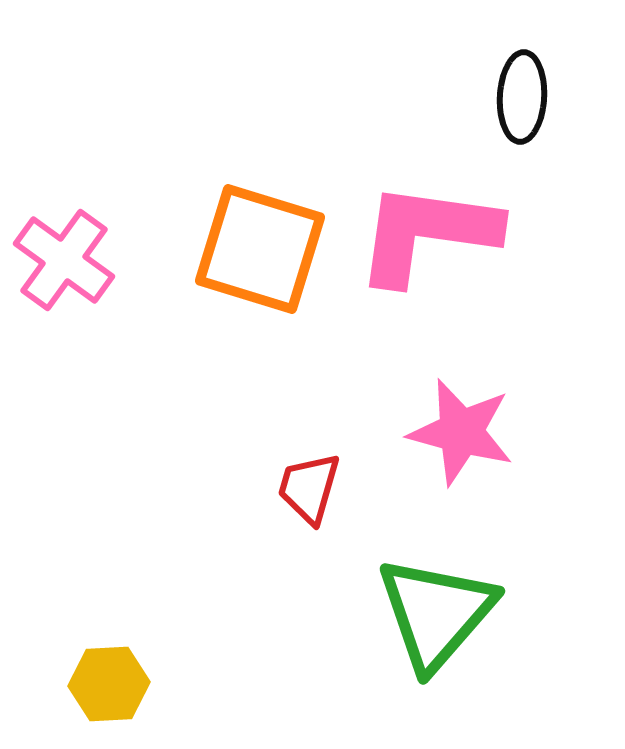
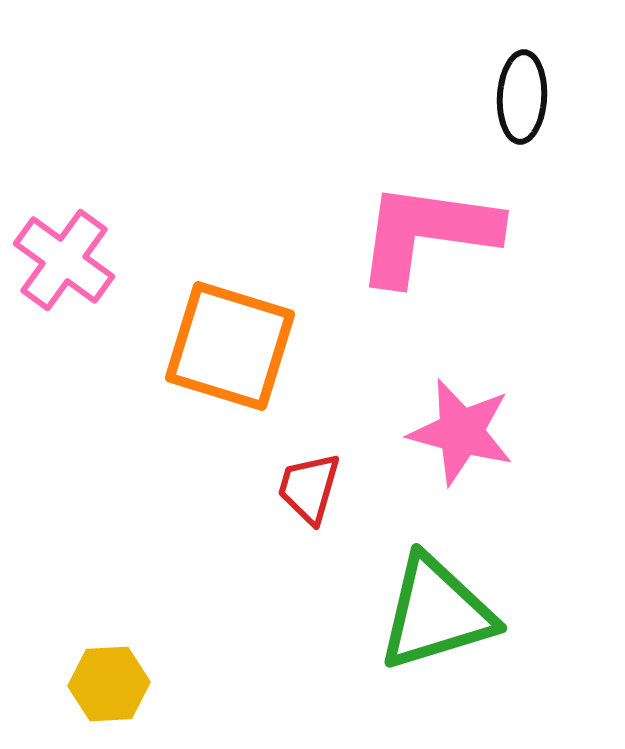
orange square: moved 30 px left, 97 px down
green triangle: rotated 32 degrees clockwise
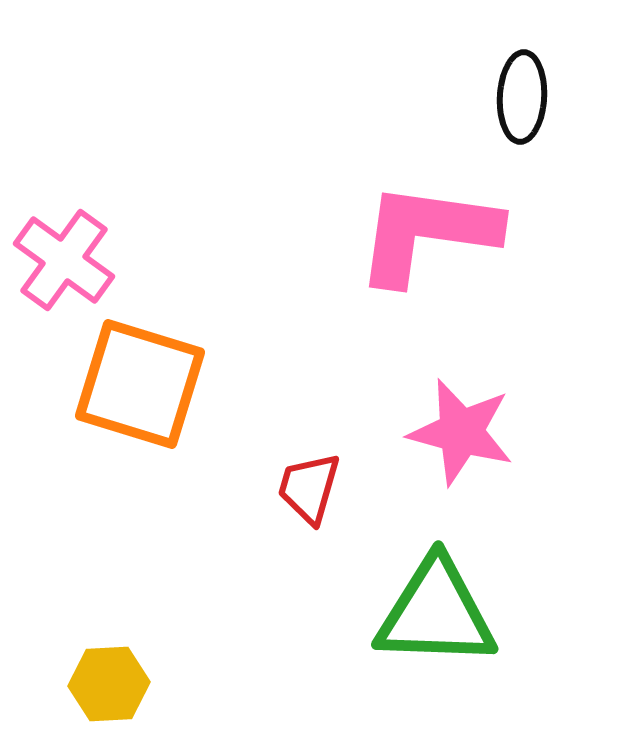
orange square: moved 90 px left, 38 px down
green triangle: rotated 19 degrees clockwise
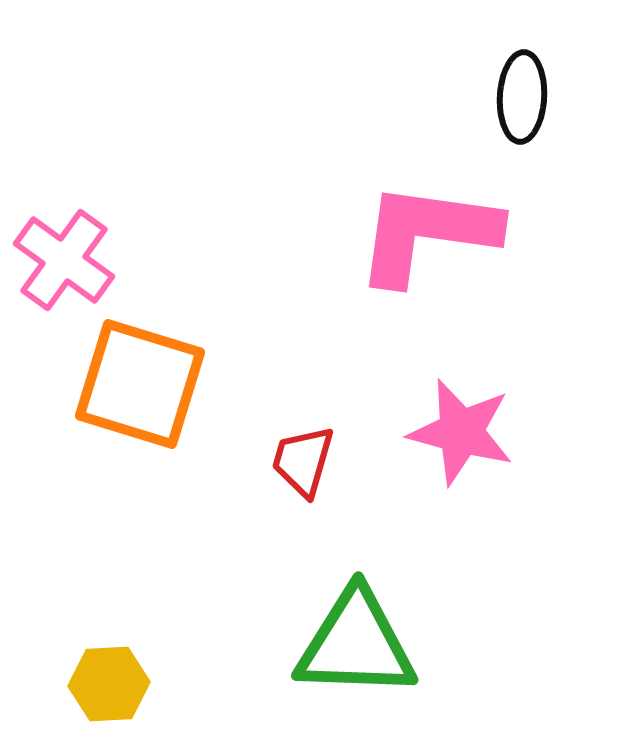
red trapezoid: moved 6 px left, 27 px up
green triangle: moved 80 px left, 31 px down
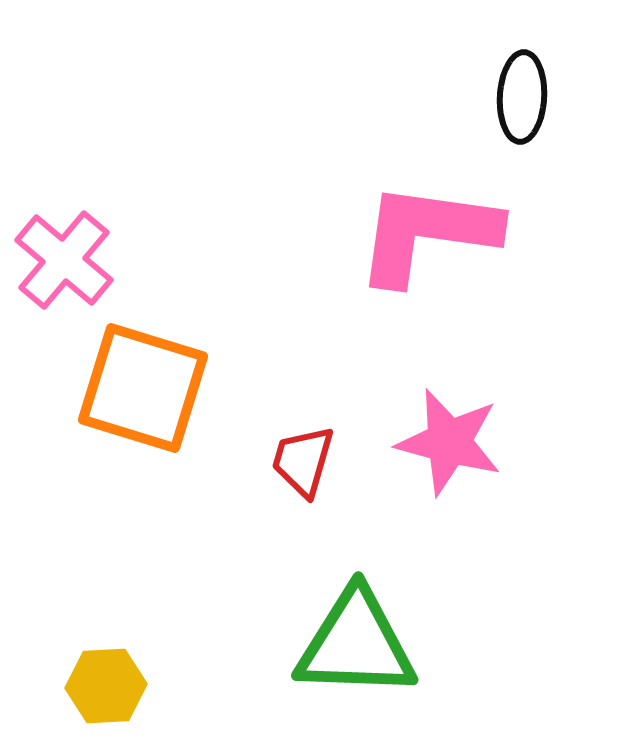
pink cross: rotated 4 degrees clockwise
orange square: moved 3 px right, 4 px down
pink star: moved 12 px left, 10 px down
yellow hexagon: moved 3 px left, 2 px down
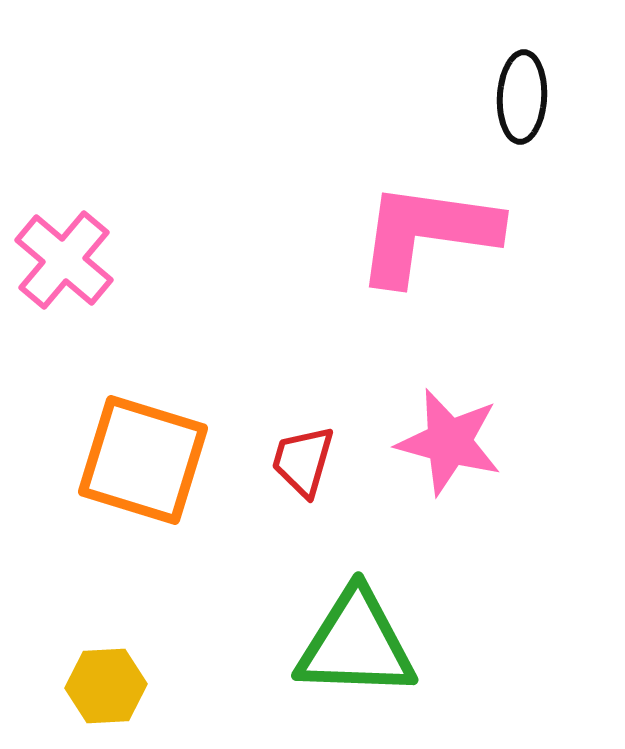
orange square: moved 72 px down
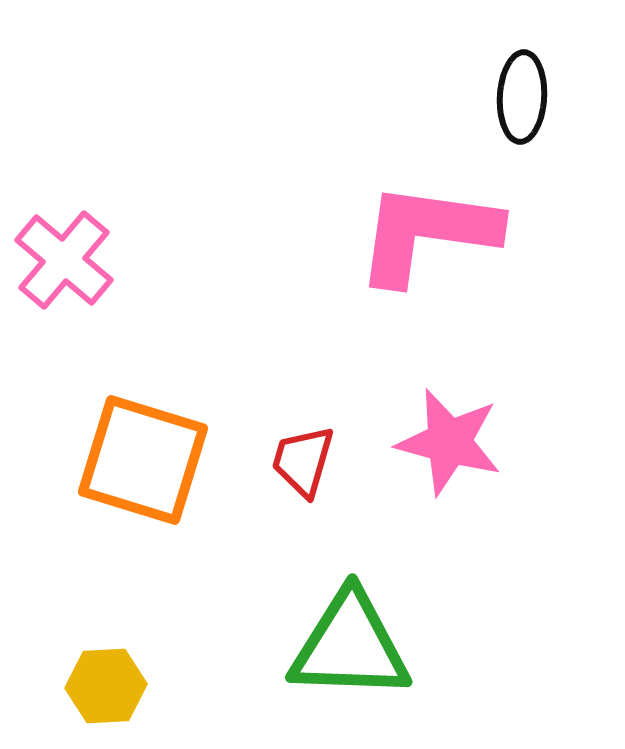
green triangle: moved 6 px left, 2 px down
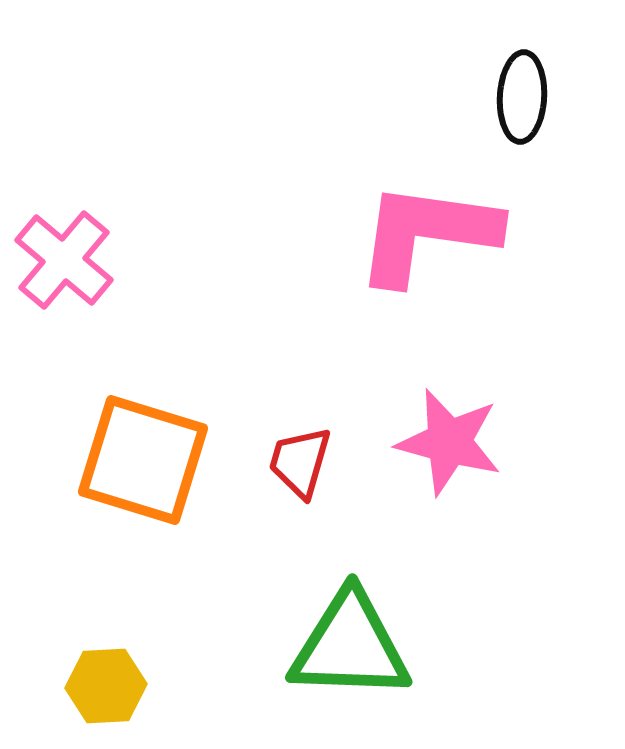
red trapezoid: moved 3 px left, 1 px down
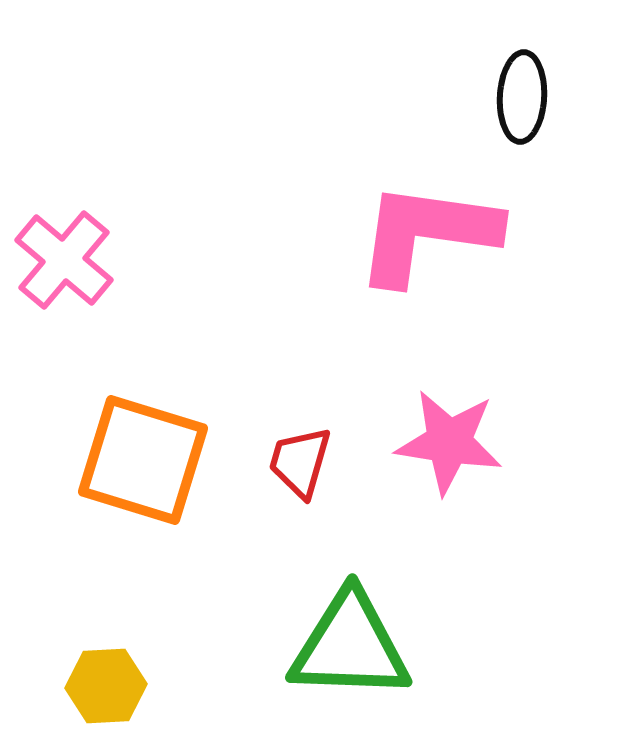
pink star: rotated 6 degrees counterclockwise
